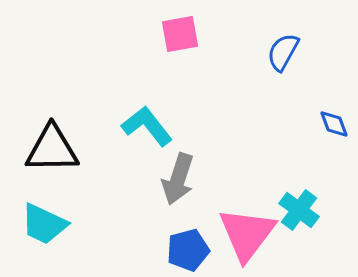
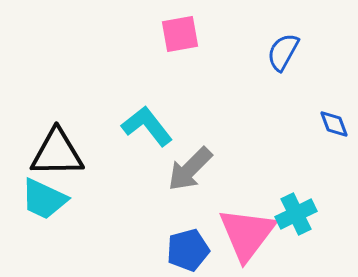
black triangle: moved 5 px right, 4 px down
gray arrow: moved 12 px right, 10 px up; rotated 27 degrees clockwise
cyan cross: moved 3 px left, 4 px down; rotated 27 degrees clockwise
cyan trapezoid: moved 25 px up
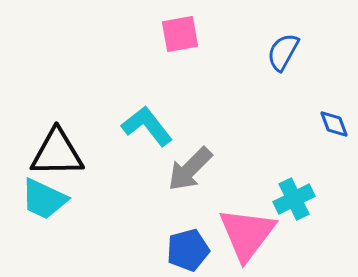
cyan cross: moved 2 px left, 15 px up
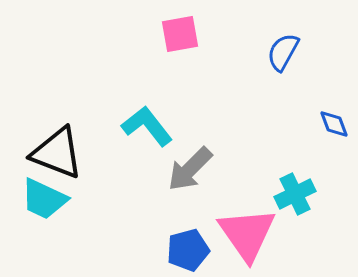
black triangle: rotated 22 degrees clockwise
cyan cross: moved 1 px right, 5 px up
pink triangle: rotated 12 degrees counterclockwise
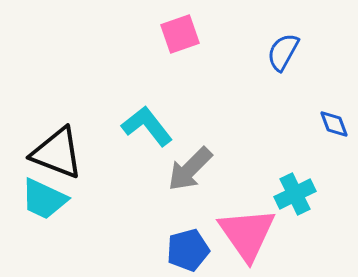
pink square: rotated 9 degrees counterclockwise
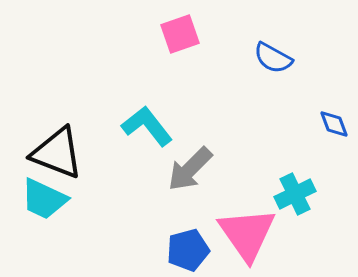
blue semicircle: moved 10 px left, 6 px down; rotated 90 degrees counterclockwise
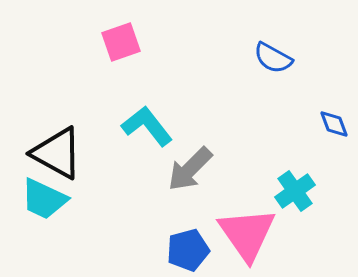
pink square: moved 59 px left, 8 px down
black triangle: rotated 8 degrees clockwise
cyan cross: moved 3 px up; rotated 9 degrees counterclockwise
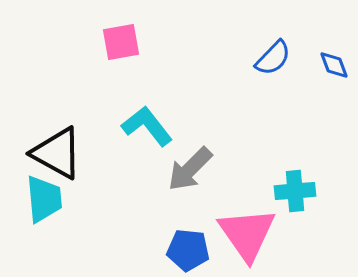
pink square: rotated 9 degrees clockwise
blue semicircle: rotated 75 degrees counterclockwise
blue diamond: moved 59 px up
cyan cross: rotated 30 degrees clockwise
cyan trapezoid: rotated 120 degrees counterclockwise
blue pentagon: rotated 21 degrees clockwise
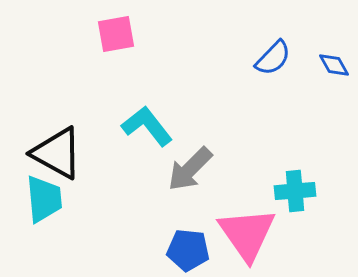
pink square: moved 5 px left, 8 px up
blue diamond: rotated 8 degrees counterclockwise
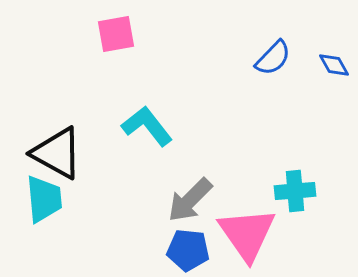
gray arrow: moved 31 px down
